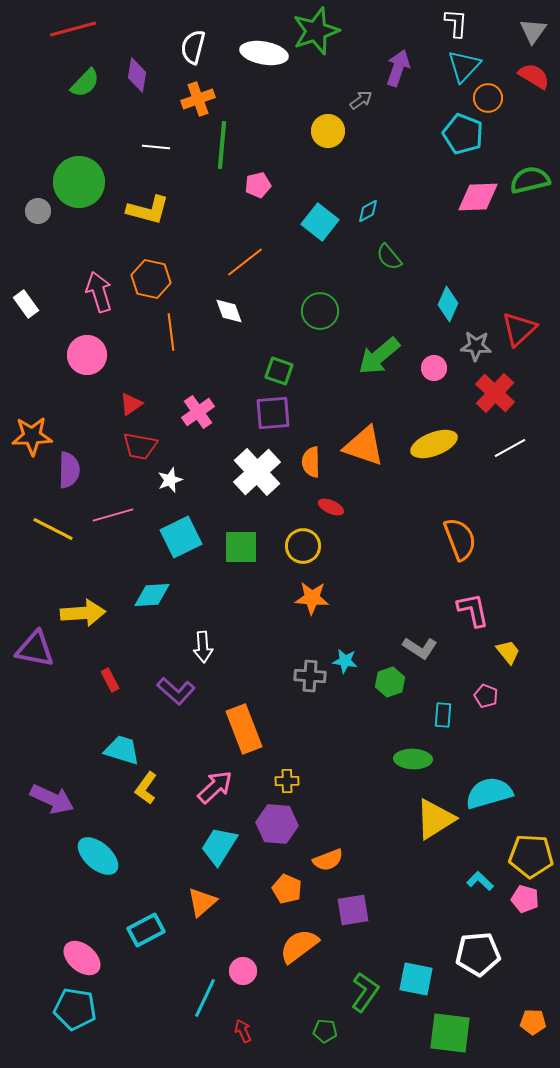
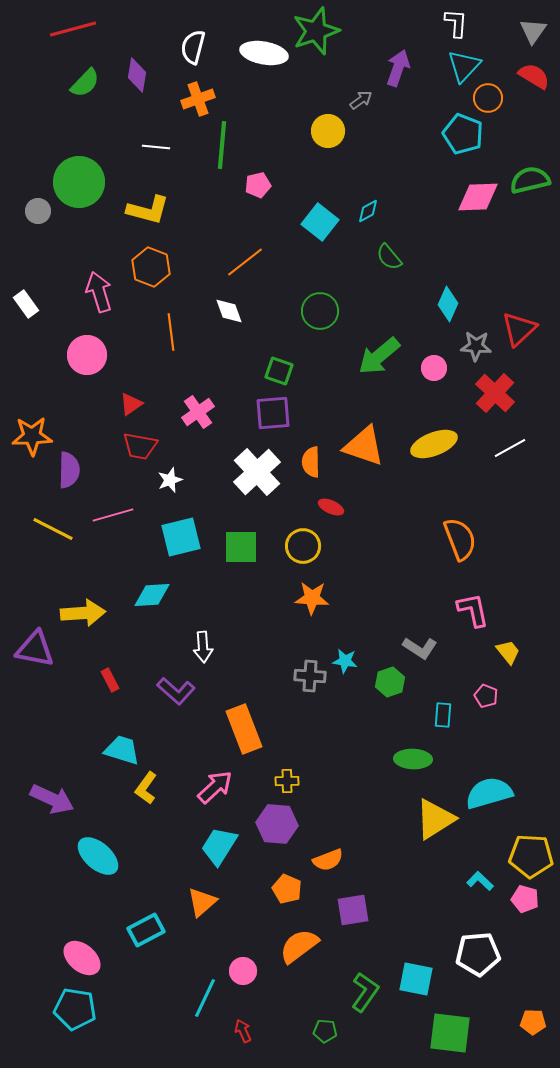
orange hexagon at (151, 279): moved 12 px up; rotated 9 degrees clockwise
cyan square at (181, 537): rotated 12 degrees clockwise
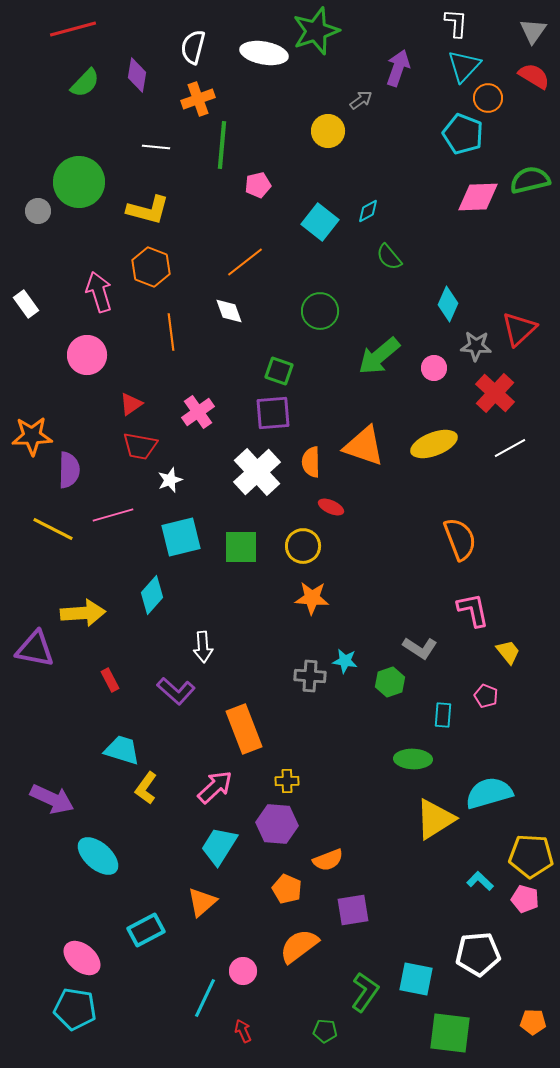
cyan diamond at (152, 595): rotated 45 degrees counterclockwise
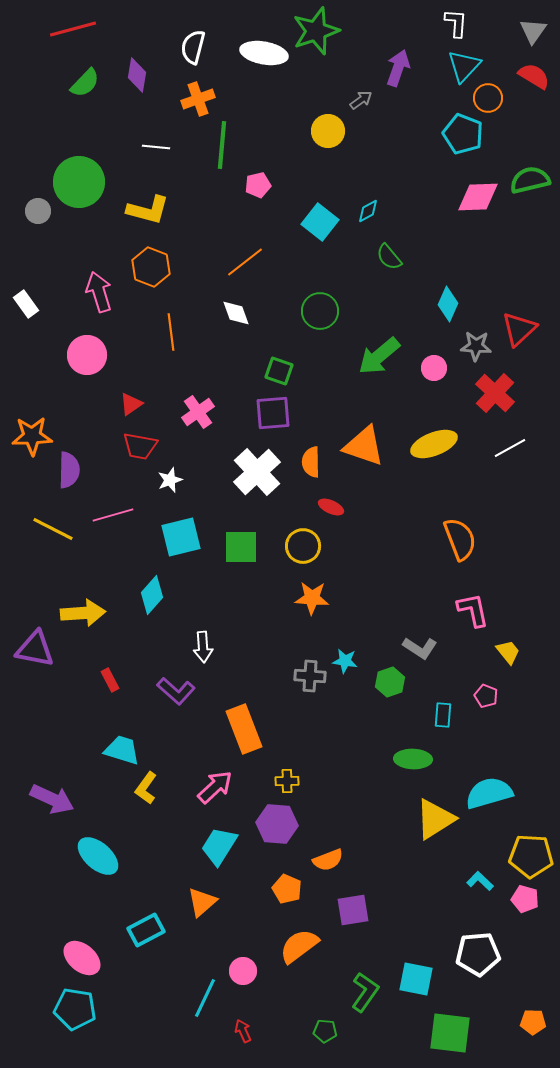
white diamond at (229, 311): moved 7 px right, 2 px down
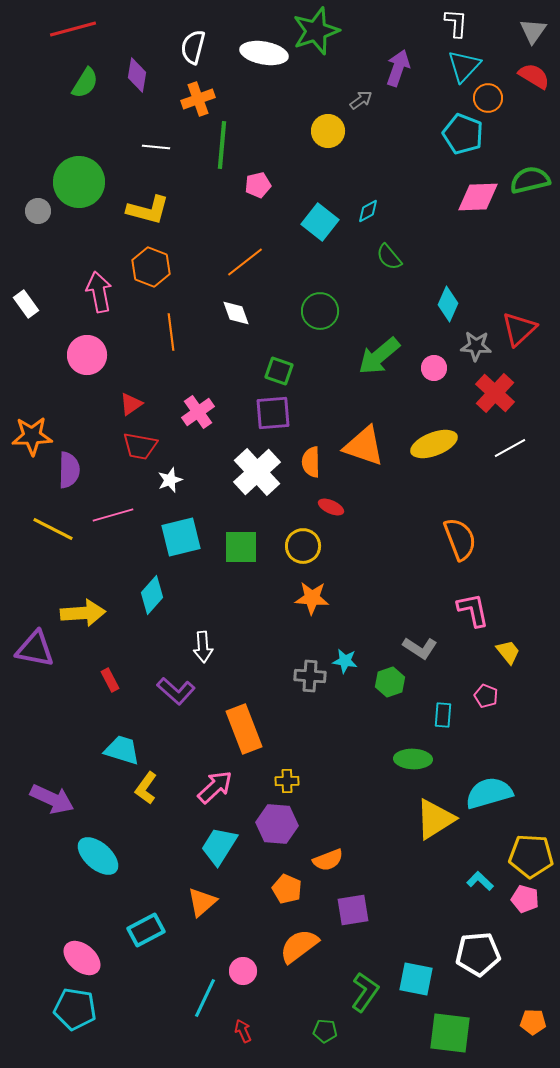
green semicircle at (85, 83): rotated 12 degrees counterclockwise
pink arrow at (99, 292): rotated 6 degrees clockwise
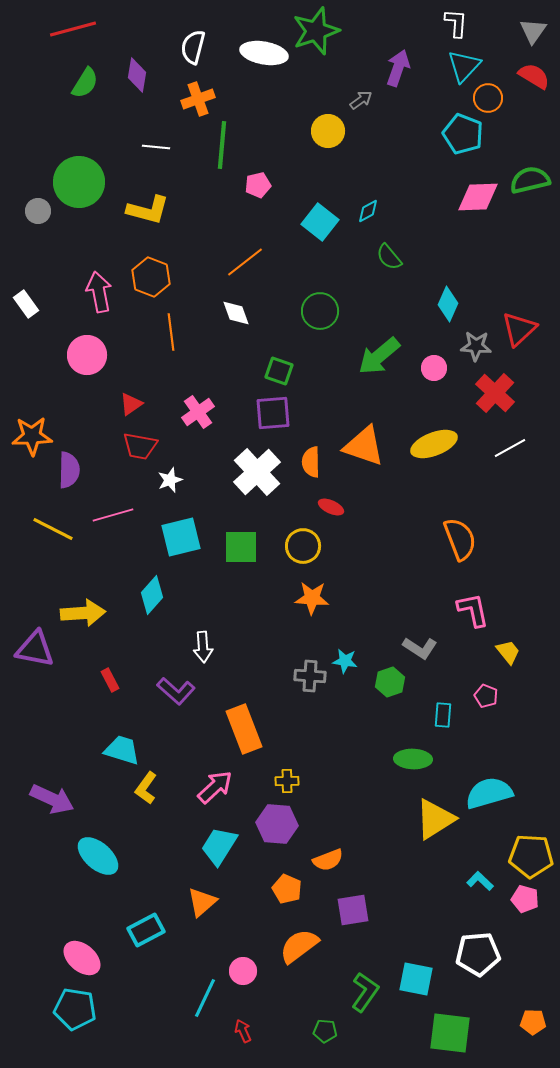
orange hexagon at (151, 267): moved 10 px down
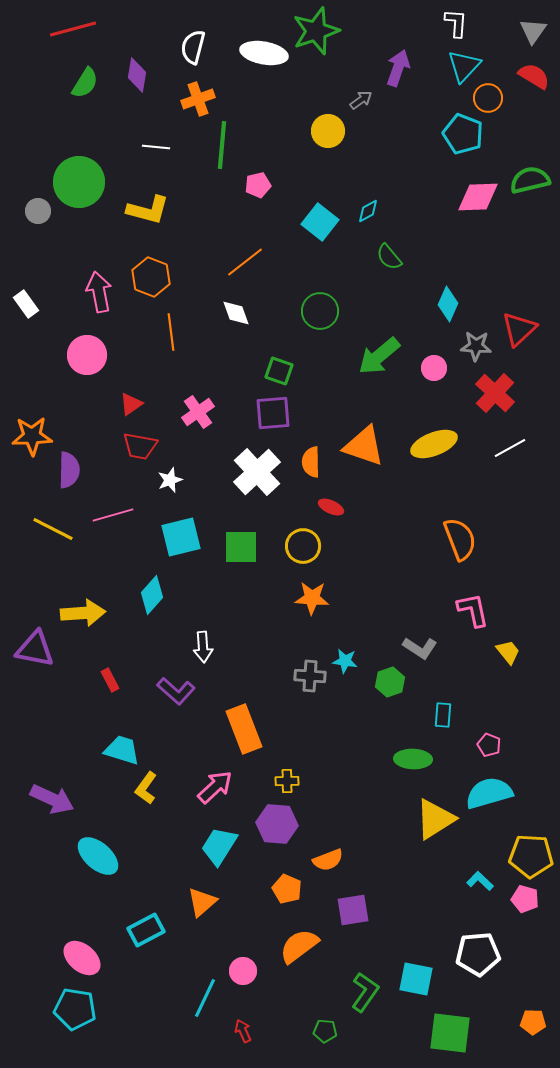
pink pentagon at (486, 696): moved 3 px right, 49 px down
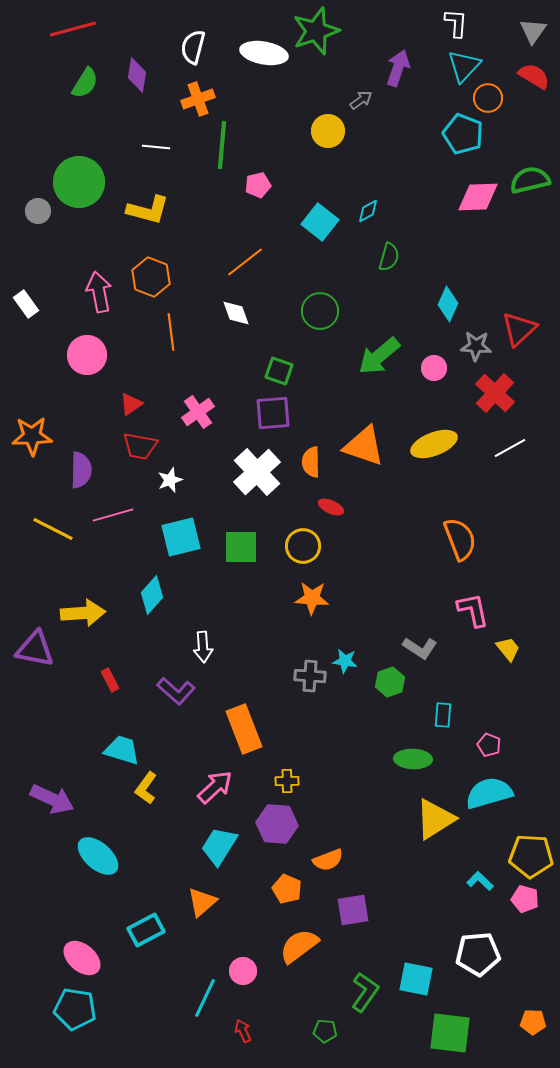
green semicircle at (389, 257): rotated 124 degrees counterclockwise
purple semicircle at (69, 470): moved 12 px right
yellow trapezoid at (508, 652): moved 3 px up
